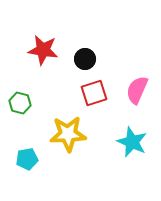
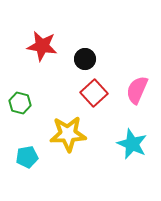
red star: moved 1 px left, 4 px up
red square: rotated 24 degrees counterclockwise
cyan star: moved 2 px down
cyan pentagon: moved 2 px up
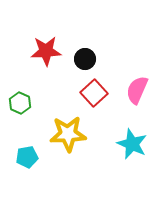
red star: moved 4 px right, 5 px down; rotated 12 degrees counterclockwise
green hexagon: rotated 10 degrees clockwise
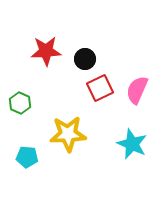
red square: moved 6 px right, 5 px up; rotated 16 degrees clockwise
cyan pentagon: rotated 15 degrees clockwise
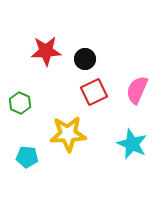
red square: moved 6 px left, 4 px down
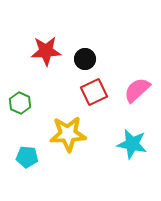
pink semicircle: rotated 24 degrees clockwise
cyan star: rotated 12 degrees counterclockwise
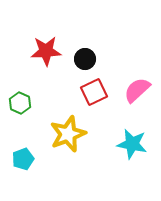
yellow star: rotated 18 degrees counterclockwise
cyan pentagon: moved 4 px left, 2 px down; rotated 25 degrees counterclockwise
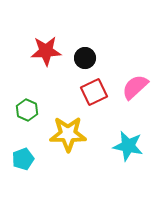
black circle: moved 1 px up
pink semicircle: moved 2 px left, 3 px up
green hexagon: moved 7 px right, 7 px down
yellow star: rotated 21 degrees clockwise
cyan star: moved 4 px left, 2 px down
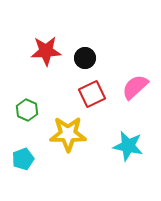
red square: moved 2 px left, 2 px down
